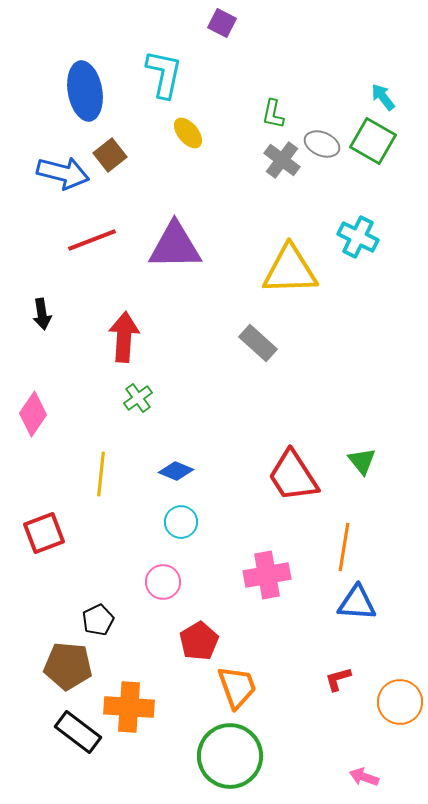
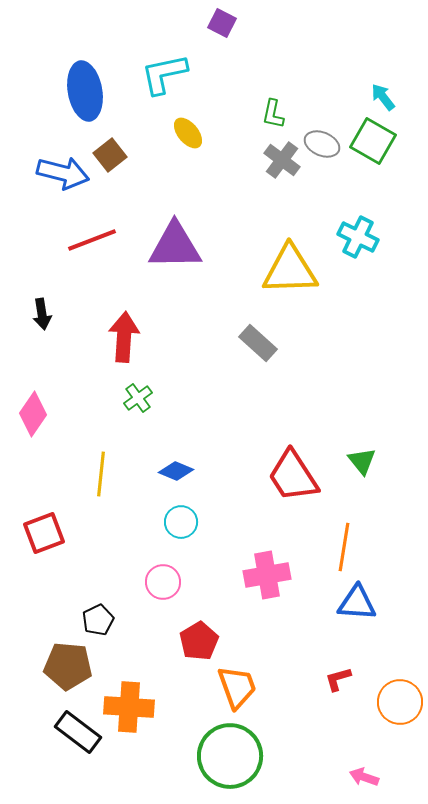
cyan L-shape: rotated 114 degrees counterclockwise
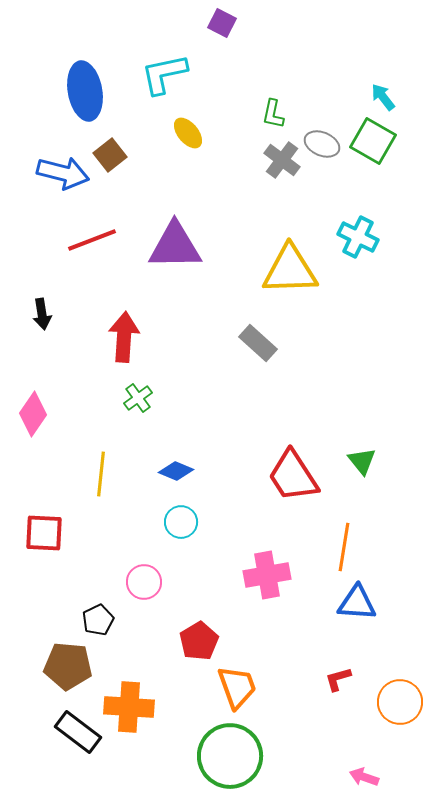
red square: rotated 24 degrees clockwise
pink circle: moved 19 px left
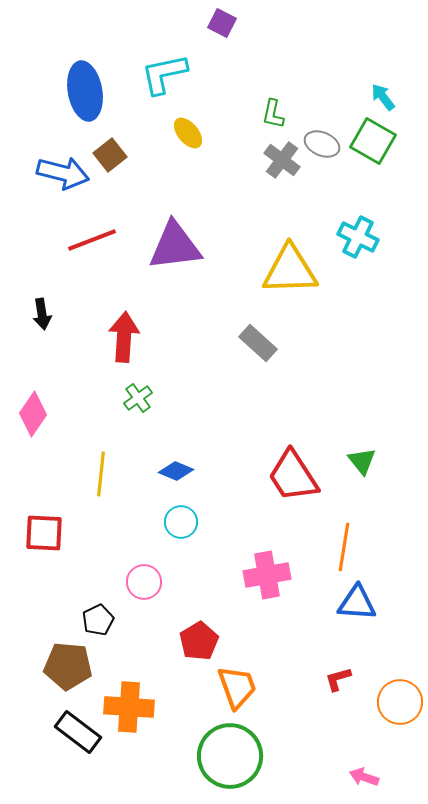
purple triangle: rotated 6 degrees counterclockwise
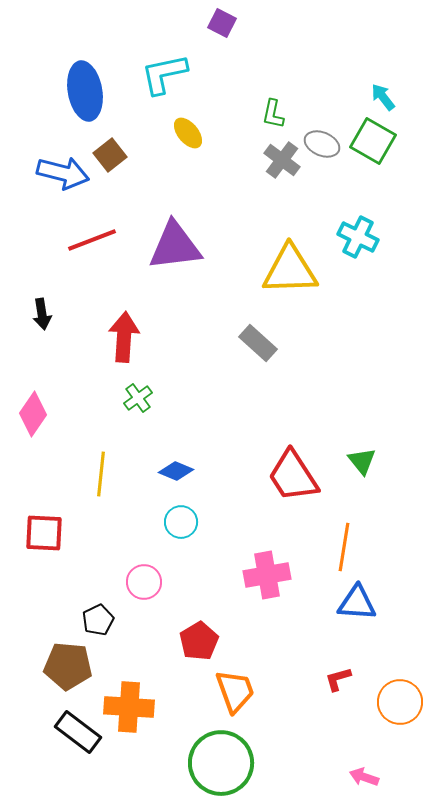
orange trapezoid: moved 2 px left, 4 px down
green circle: moved 9 px left, 7 px down
